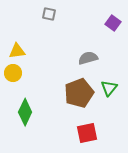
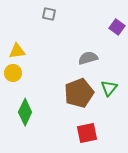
purple square: moved 4 px right, 4 px down
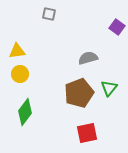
yellow circle: moved 7 px right, 1 px down
green diamond: rotated 12 degrees clockwise
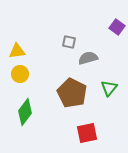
gray square: moved 20 px right, 28 px down
brown pentagon: moved 7 px left; rotated 24 degrees counterclockwise
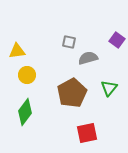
purple square: moved 13 px down
yellow circle: moved 7 px right, 1 px down
brown pentagon: rotated 16 degrees clockwise
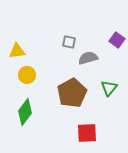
red square: rotated 10 degrees clockwise
